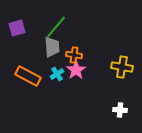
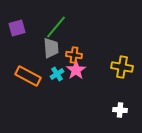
gray trapezoid: moved 1 px left, 1 px down
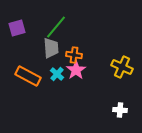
yellow cross: rotated 15 degrees clockwise
cyan cross: rotated 16 degrees counterclockwise
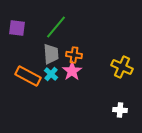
purple square: rotated 24 degrees clockwise
gray trapezoid: moved 6 px down
pink star: moved 4 px left, 1 px down
cyan cross: moved 6 px left
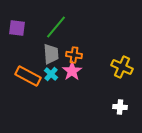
white cross: moved 3 px up
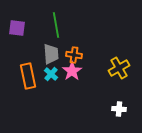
green line: moved 2 px up; rotated 50 degrees counterclockwise
yellow cross: moved 3 px left, 1 px down; rotated 35 degrees clockwise
orange rectangle: rotated 50 degrees clockwise
white cross: moved 1 px left, 2 px down
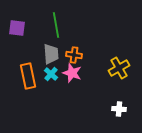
pink star: moved 2 px down; rotated 18 degrees counterclockwise
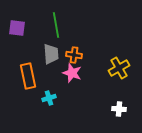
cyan cross: moved 2 px left, 24 px down; rotated 32 degrees clockwise
